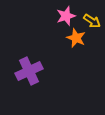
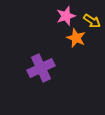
purple cross: moved 12 px right, 3 px up
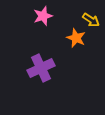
pink star: moved 23 px left
yellow arrow: moved 1 px left, 1 px up
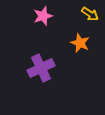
yellow arrow: moved 1 px left, 6 px up
orange star: moved 4 px right, 5 px down
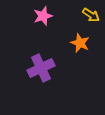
yellow arrow: moved 1 px right, 1 px down
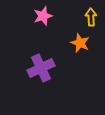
yellow arrow: moved 2 px down; rotated 126 degrees counterclockwise
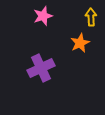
orange star: rotated 24 degrees clockwise
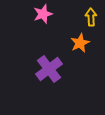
pink star: moved 2 px up
purple cross: moved 8 px right, 1 px down; rotated 12 degrees counterclockwise
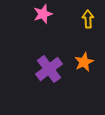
yellow arrow: moved 3 px left, 2 px down
orange star: moved 4 px right, 19 px down
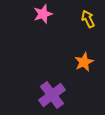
yellow arrow: rotated 24 degrees counterclockwise
purple cross: moved 3 px right, 26 px down
